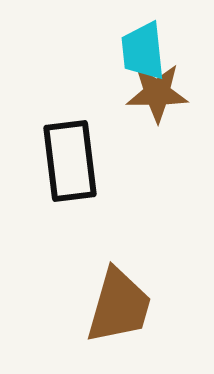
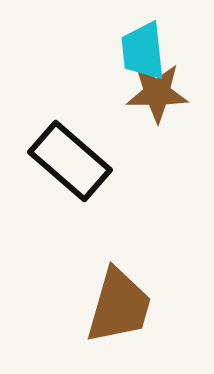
black rectangle: rotated 42 degrees counterclockwise
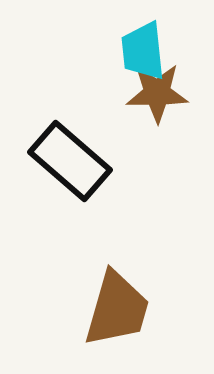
brown trapezoid: moved 2 px left, 3 px down
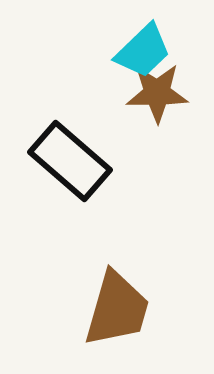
cyan trapezoid: rotated 128 degrees counterclockwise
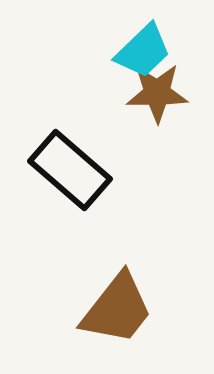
black rectangle: moved 9 px down
brown trapezoid: rotated 22 degrees clockwise
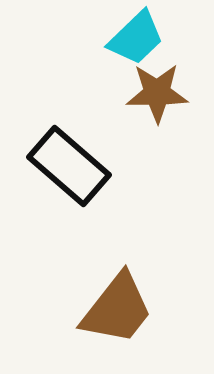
cyan trapezoid: moved 7 px left, 13 px up
black rectangle: moved 1 px left, 4 px up
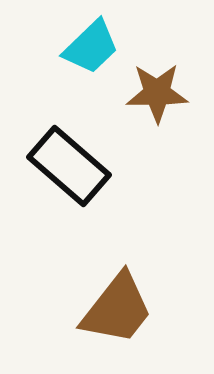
cyan trapezoid: moved 45 px left, 9 px down
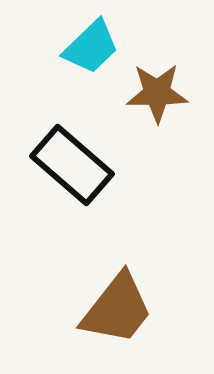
black rectangle: moved 3 px right, 1 px up
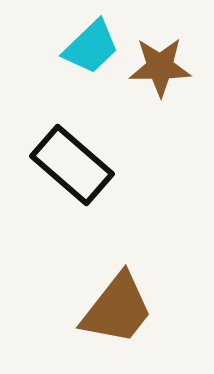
brown star: moved 3 px right, 26 px up
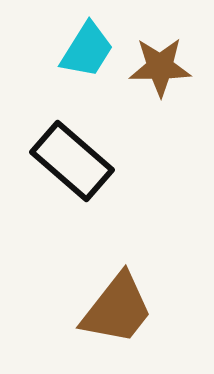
cyan trapezoid: moved 4 px left, 3 px down; rotated 14 degrees counterclockwise
black rectangle: moved 4 px up
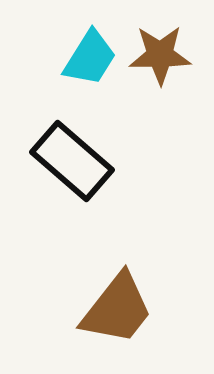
cyan trapezoid: moved 3 px right, 8 px down
brown star: moved 12 px up
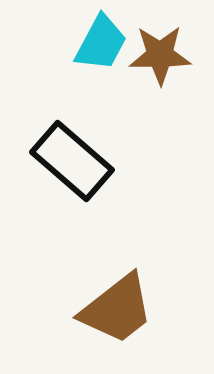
cyan trapezoid: moved 11 px right, 15 px up; rotated 4 degrees counterclockwise
brown trapezoid: rotated 14 degrees clockwise
